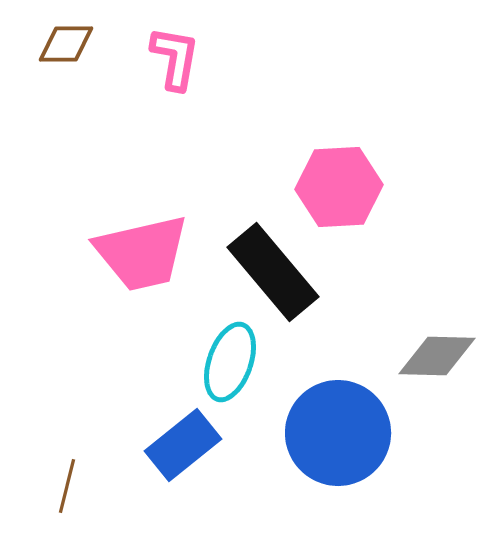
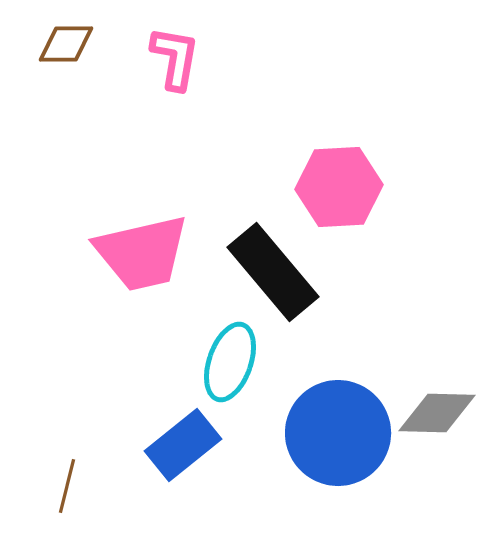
gray diamond: moved 57 px down
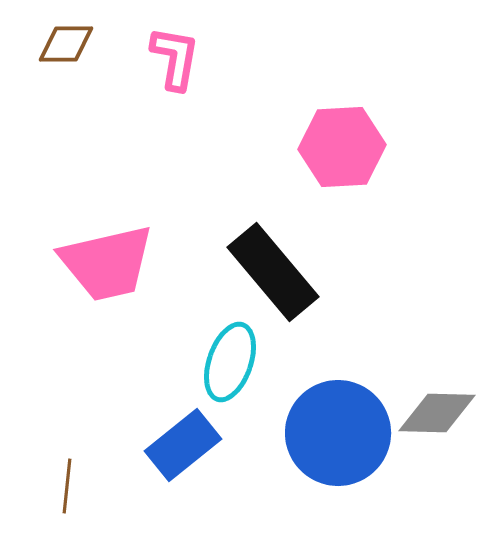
pink hexagon: moved 3 px right, 40 px up
pink trapezoid: moved 35 px left, 10 px down
brown line: rotated 8 degrees counterclockwise
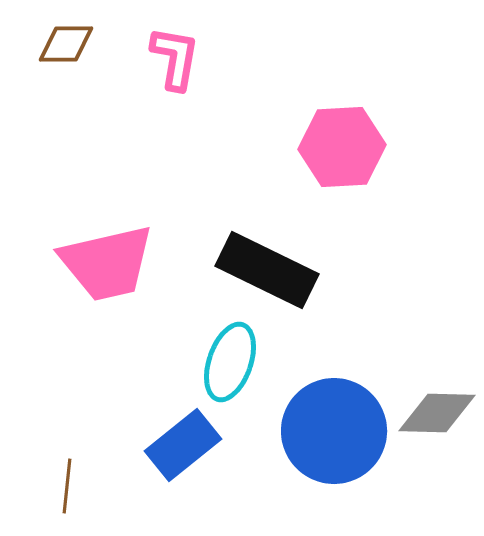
black rectangle: moved 6 px left, 2 px up; rotated 24 degrees counterclockwise
blue circle: moved 4 px left, 2 px up
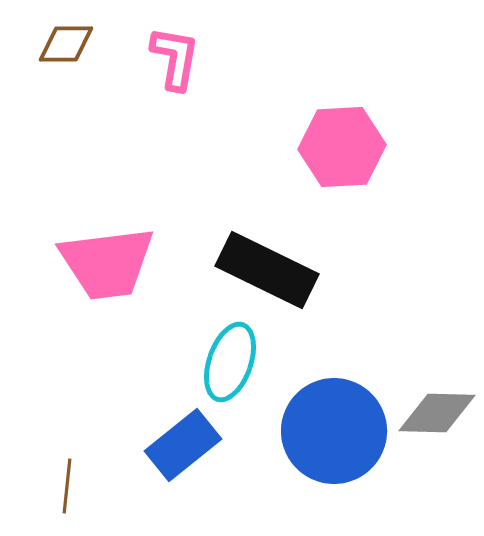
pink trapezoid: rotated 6 degrees clockwise
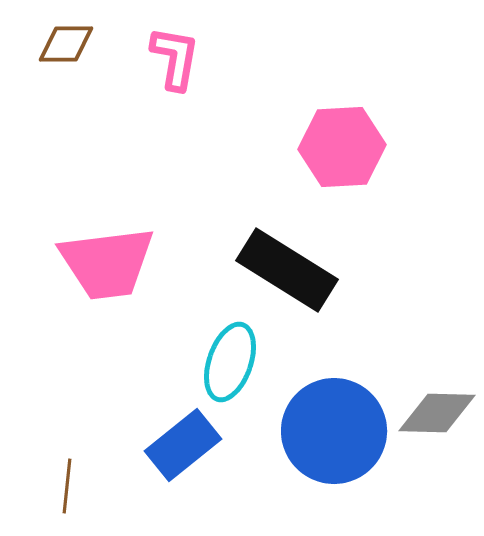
black rectangle: moved 20 px right; rotated 6 degrees clockwise
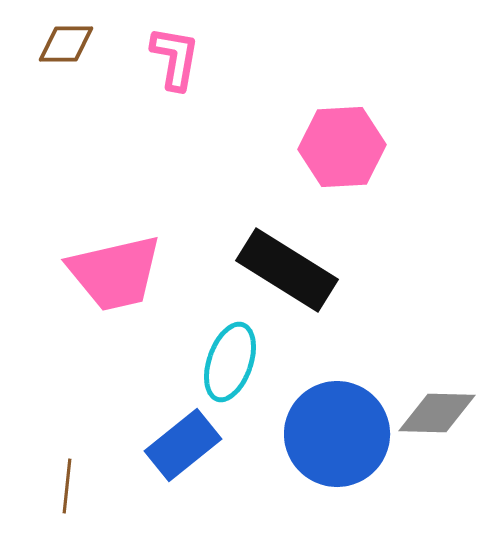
pink trapezoid: moved 8 px right, 10 px down; rotated 6 degrees counterclockwise
blue circle: moved 3 px right, 3 px down
